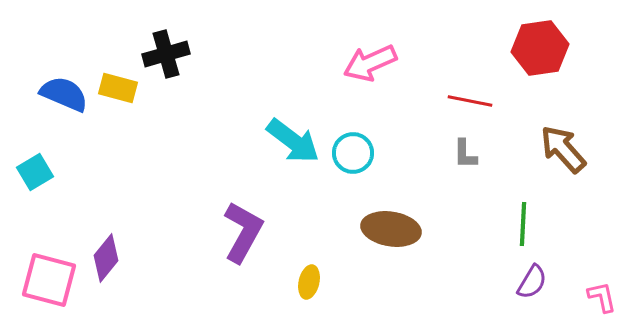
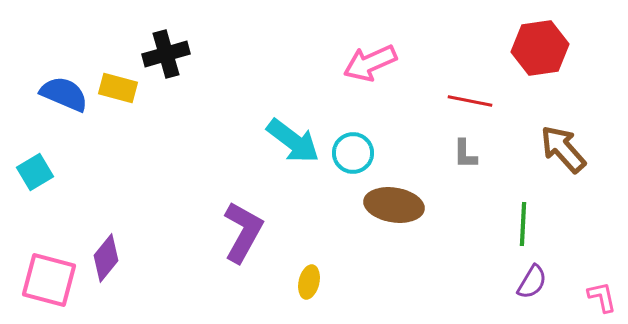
brown ellipse: moved 3 px right, 24 px up
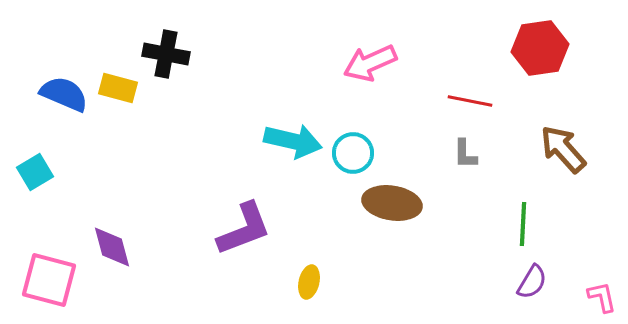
black cross: rotated 27 degrees clockwise
cyan arrow: rotated 24 degrees counterclockwise
brown ellipse: moved 2 px left, 2 px up
purple L-shape: moved 1 px right, 3 px up; rotated 40 degrees clockwise
purple diamond: moved 6 px right, 11 px up; rotated 54 degrees counterclockwise
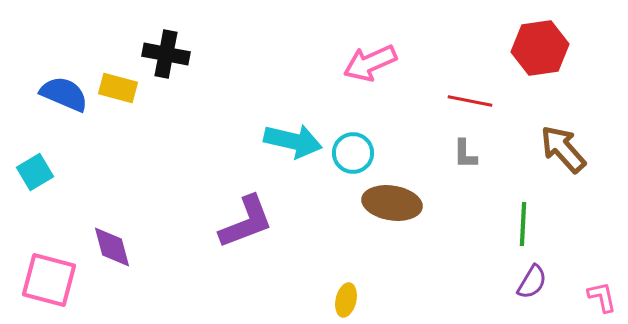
purple L-shape: moved 2 px right, 7 px up
yellow ellipse: moved 37 px right, 18 px down
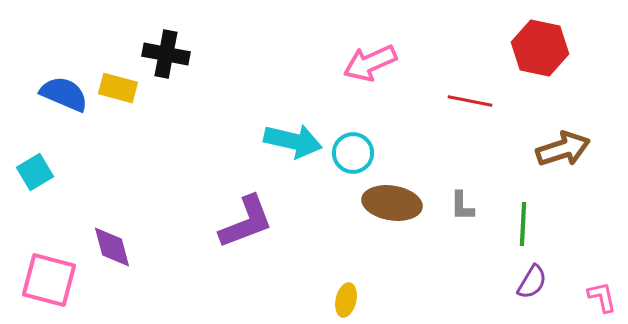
red hexagon: rotated 20 degrees clockwise
brown arrow: rotated 114 degrees clockwise
gray L-shape: moved 3 px left, 52 px down
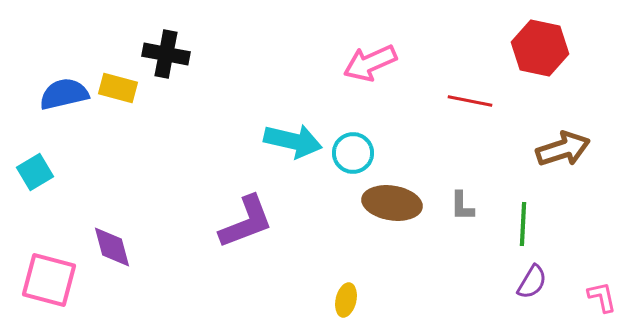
blue semicircle: rotated 36 degrees counterclockwise
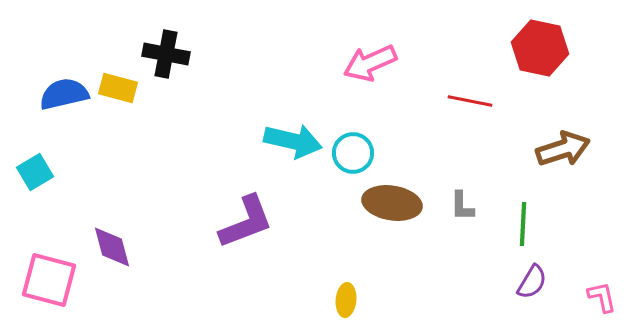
yellow ellipse: rotated 8 degrees counterclockwise
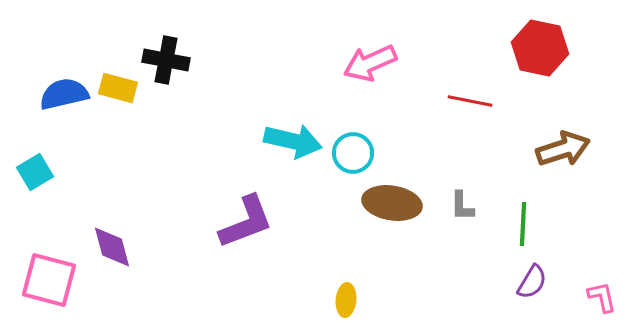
black cross: moved 6 px down
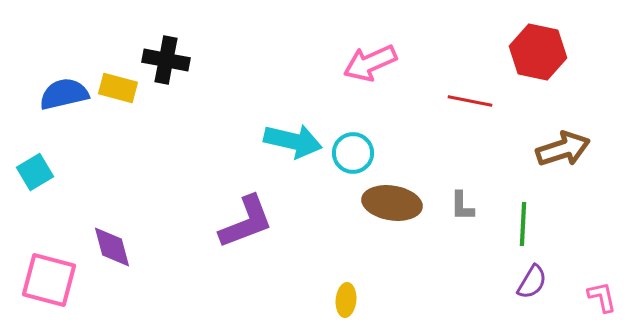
red hexagon: moved 2 px left, 4 px down
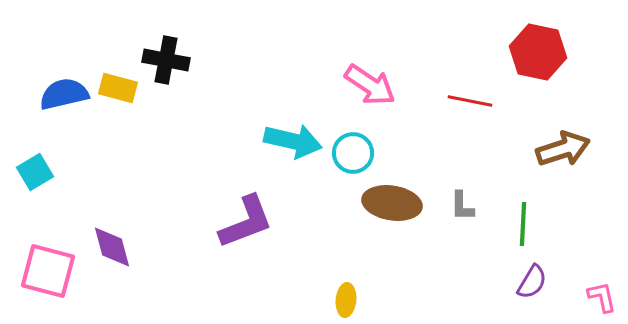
pink arrow: moved 22 px down; rotated 122 degrees counterclockwise
pink square: moved 1 px left, 9 px up
